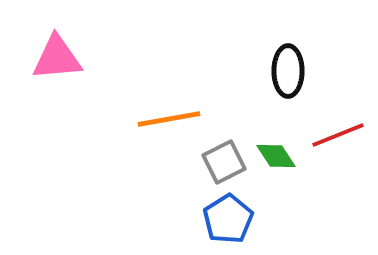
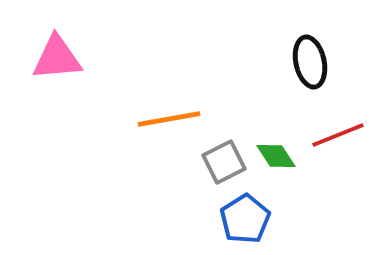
black ellipse: moved 22 px right, 9 px up; rotated 12 degrees counterclockwise
blue pentagon: moved 17 px right
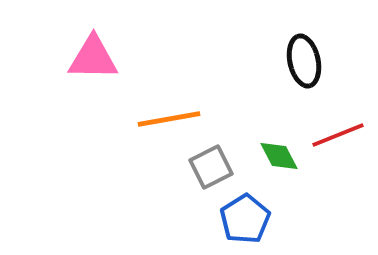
pink triangle: moved 36 px right; rotated 6 degrees clockwise
black ellipse: moved 6 px left, 1 px up
green diamond: moved 3 px right; rotated 6 degrees clockwise
gray square: moved 13 px left, 5 px down
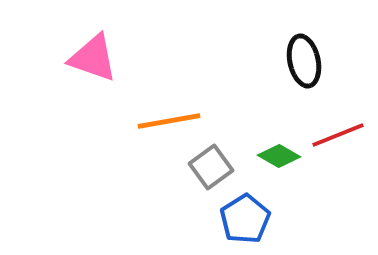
pink triangle: rotated 18 degrees clockwise
orange line: moved 2 px down
green diamond: rotated 33 degrees counterclockwise
gray square: rotated 9 degrees counterclockwise
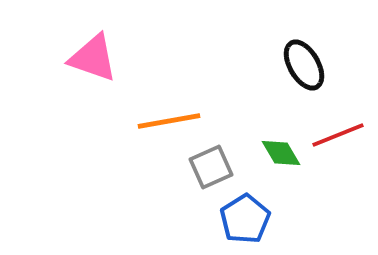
black ellipse: moved 4 px down; rotated 18 degrees counterclockwise
green diamond: moved 2 px right, 3 px up; rotated 30 degrees clockwise
gray square: rotated 12 degrees clockwise
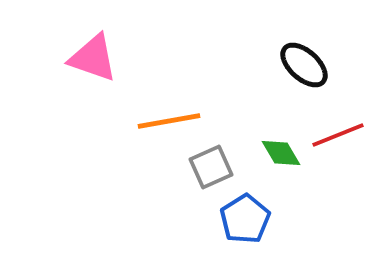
black ellipse: rotated 18 degrees counterclockwise
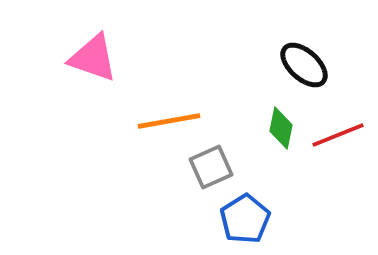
green diamond: moved 25 px up; rotated 42 degrees clockwise
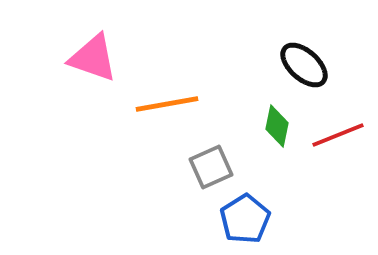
orange line: moved 2 px left, 17 px up
green diamond: moved 4 px left, 2 px up
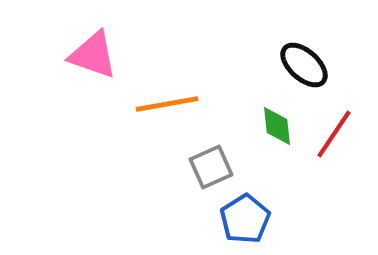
pink triangle: moved 3 px up
green diamond: rotated 18 degrees counterclockwise
red line: moved 4 px left, 1 px up; rotated 34 degrees counterclockwise
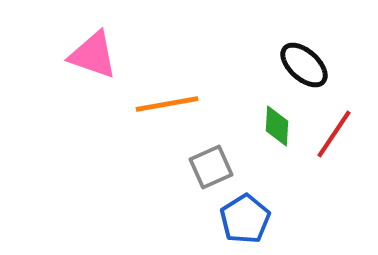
green diamond: rotated 9 degrees clockwise
